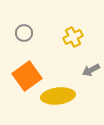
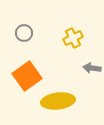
yellow cross: moved 1 px down
gray arrow: moved 1 px right, 2 px up; rotated 36 degrees clockwise
yellow ellipse: moved 5 px down
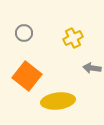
orange square: rotated 16 degrees counterclockwise
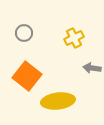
yellow cross: moved 1 px right
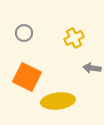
orange square: moved 1 px down; rotated 12 degrees counterclockwise
